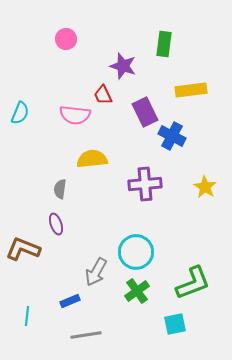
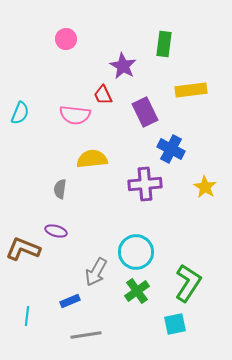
purple star: rotated 12 degrees clockwise
blue cross: moved 1 px left, 13 px down
purple ellipse: moved 7 px down; rotated 55 degrees counterclockwise
green L-shape: moved 5 px left; rotated 36 degrees counterclockwise
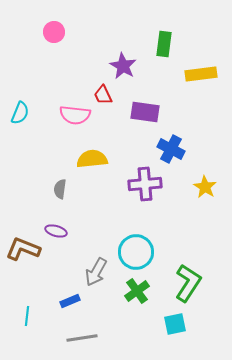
pink circle: moved 12 px left, 7 px up
yellow rectangle: moved 10 px right, 16 px up
purple rectangle: rotated 56 degrees counterclockwise
gray line: moved 4 px left, 3 px down
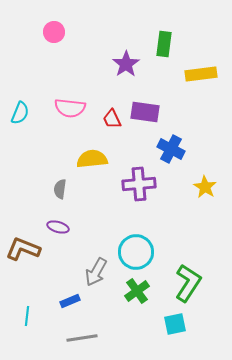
purple star: moved 3 px right, 2 px up; rotated 8 degrees clockwise
red trapezoid: moved 9 px right, 24 px down
pink semicircle: moved 5 px left, 7 px up
purple cross: moved 6 px left
purple ellipse: moved 2 px right, 4 px up
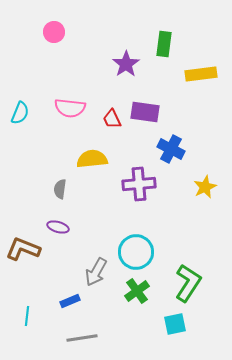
yellow star: rotated 15 degrees clockwise
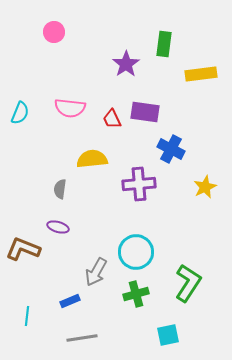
green cross: moved 1 px left, 3 px down; rotated 20 degrees clockwise
cyan square: moved 7 px left, 11 px down
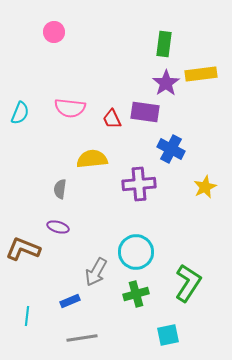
purple star: moved 40 px right, 19 px down
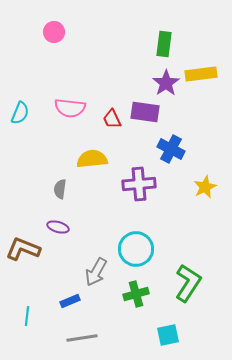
cyan circle: moved 3 px up
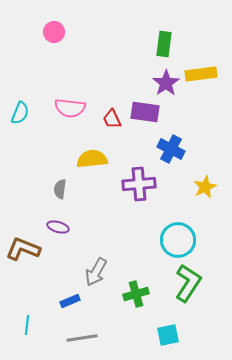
cyan circle: moved 42 px right, 9 px up
cyan line: moved 9 px down
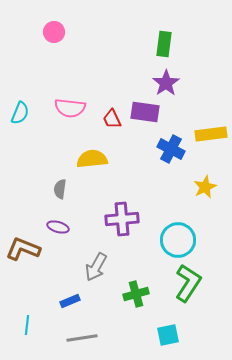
yellow rectangle: moved 10 px right, 60 px down
purple cross: moved 17 px left, 35 px down
gray arrow: moved 5 px up
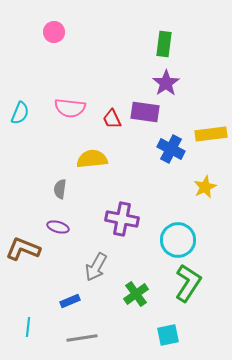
purple cross: rotated 16 degrees clockwise
green cross: rotated 20 degrees counterclockwise
cyan line: moved 1 px right, 2 px down
